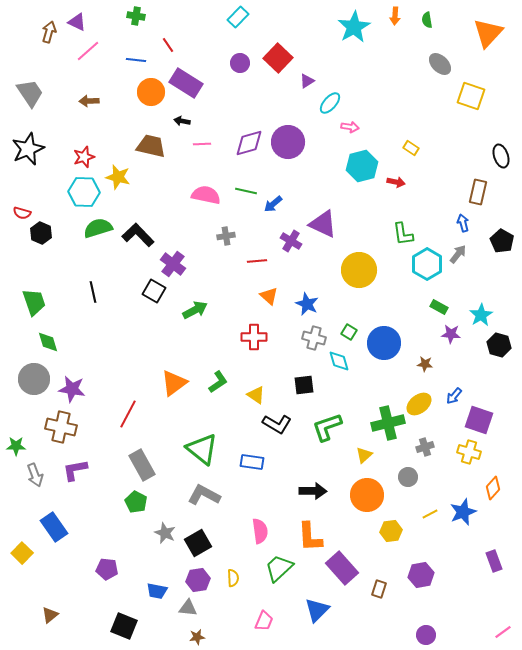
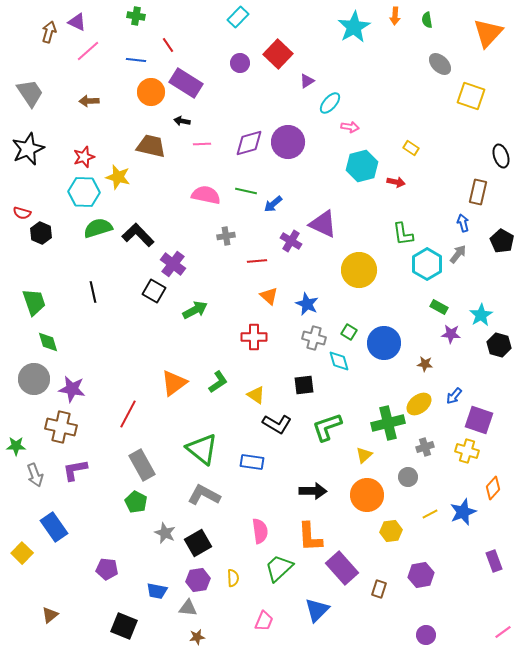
red square at (278, 58): moved 4 px up
yellow cross at (469, 452): moved 2 px left, 1 px up
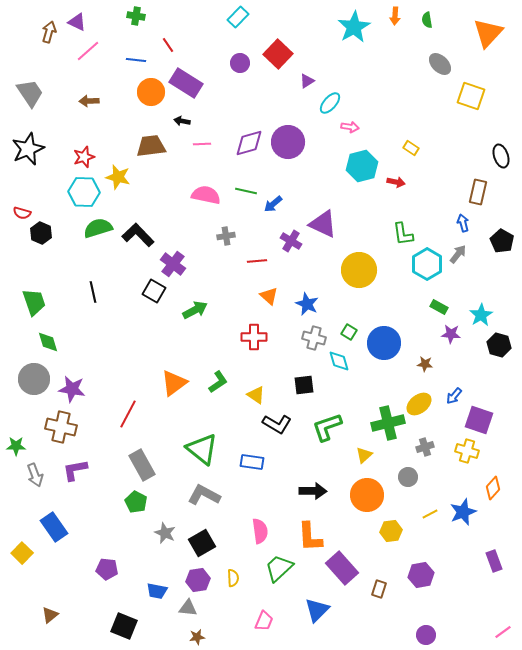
brown trapezoid at (151, 146): rotated 20 degrees counterclockwise
black square at (198, 543): moved 4 px right
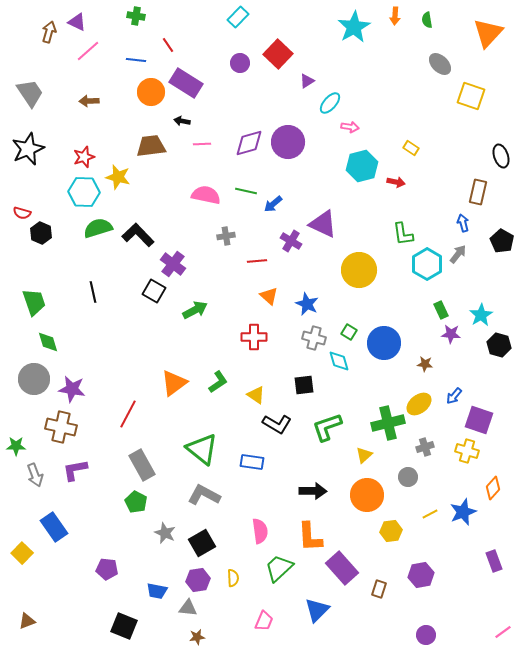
green rectangle at (439, 307): moved 2 px right, 3 px down; rotated 36 degrees clockwise
brown triangle at (50, 615): moved 23 px left, 6 px down; rotated 18 degrees clockwise
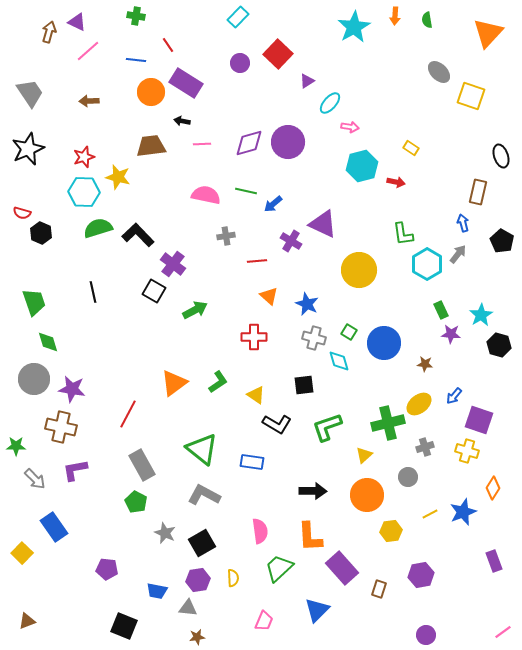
gray ellipse at (440, 64): moved 1 px left, 8 px down
gray arrow at (35, 475): moved 4 px down; rotated 25 degrees counterclockwise
orange diamond at (493, 488): rotated 10 degrees counterclockwise
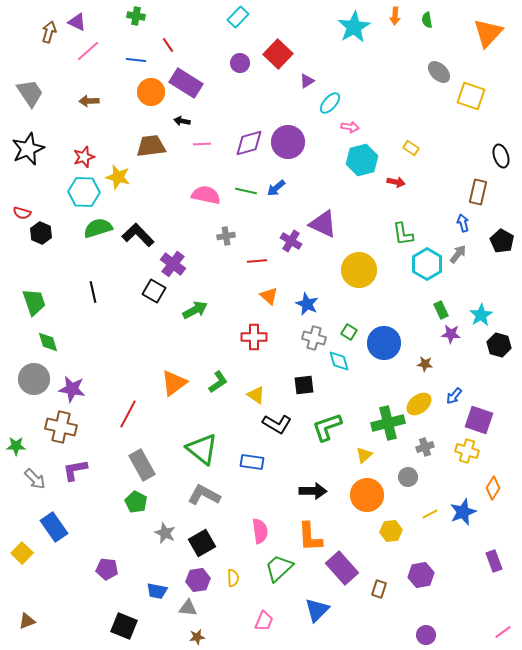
cyan hexagon at (362, 166): moved 6 px up
blue arrow at (273, 204): moved 3 px right, 16 px up
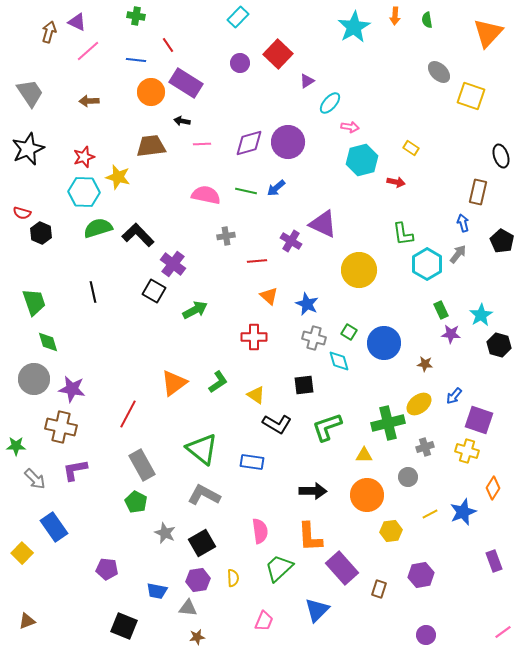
yellow triangle at (364, 455): rotated 42 degrees clockwise
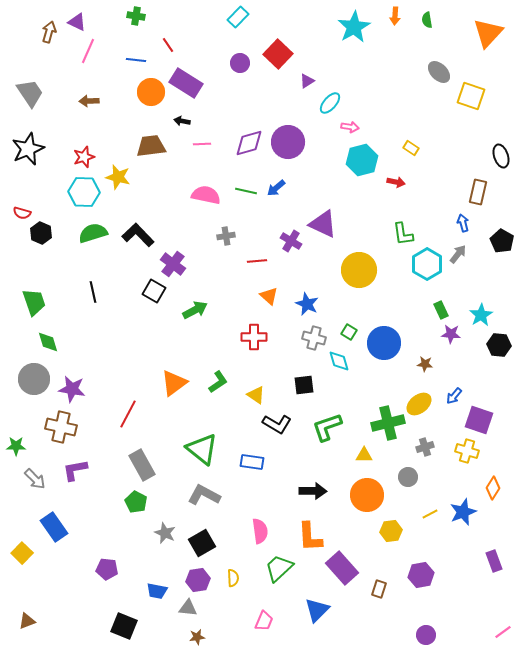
pink line at (88, 51): rotated 25 degrees counterclockwise
green semicircle at (98, 228): moved 5 px left, 5 px down
black hexagon at (499, 345): rotated 10 degrees counterclockwise
